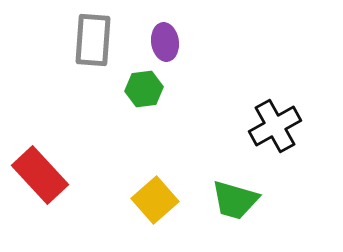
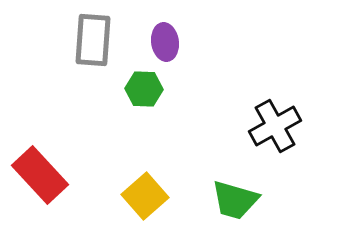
green hexagon: rotated 9 degrees clockwise
yellow square: moved 10 px left, 4 px up
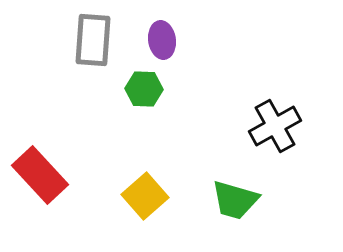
purple ellipse: moved 3 px left, 2 px up
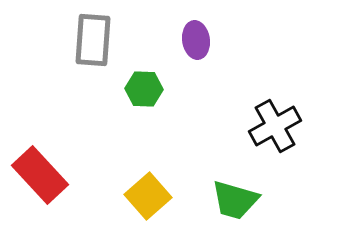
purple ellipse: moved 34 px right
yellow square: moved 3 px right
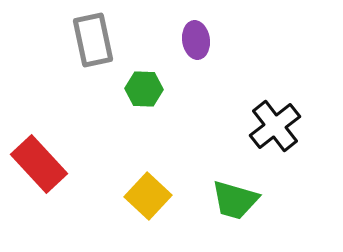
gray rectangle: rotated 16 degrees counterclockwise
black cross: rotated 9 degrees counterclockwise
red rectangle: moved 1 px left, 11 px up
yellow square: rotated 6 degrees counterclockwise
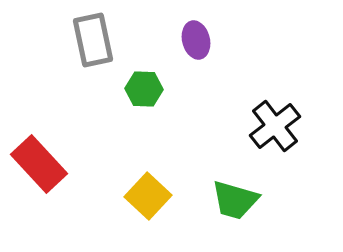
purple ellipse: rotated 6 degrees counterclockwise
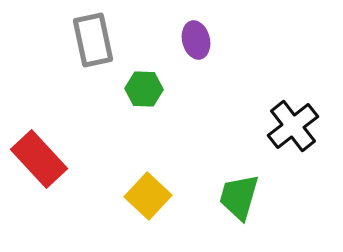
black cross: moved 18 px right
red rectangle: moved 5 px up
green trapezoid: moved 4 px right, 3 px up; rotated 90 degrees clockwise
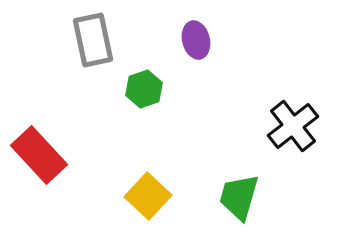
green hexagon: rotated 21 degrees counterclockwise
red rectangle: moved 4 px up
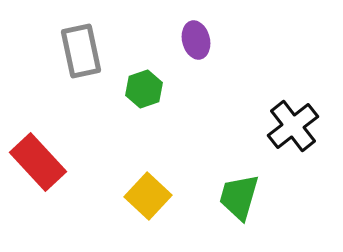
gray rectangle: moved 12 px left, 11 px down
red rectangle: moved 1 px left, 7 px down
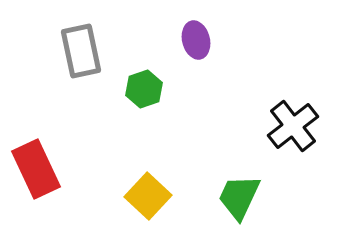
red rectangle: moved 2 px left, 7 px down; rotated 18 degrees clockwise
green trapezoid: rotated 9 degrees clockwise
